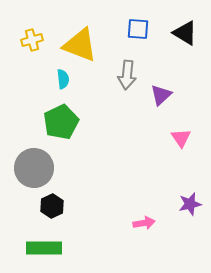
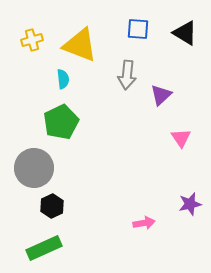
green rectangle: rotated 24 degrees counterclockwise
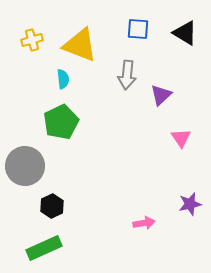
gray circle: moved 9 px left, 2 px up
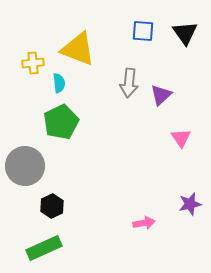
blue square: moved 5 px right, 2 px down
black triangle: rotated 24 degrees clockwise
yellow cross: moved 1 px right, 23 px down; rotated 10 degrees clockwise
yellow triangle: moved 2 px left, 4 px down
gray arrow: moved 2 px right, 8 px down
cyan semicircle: moved 4 px left, 4 px down
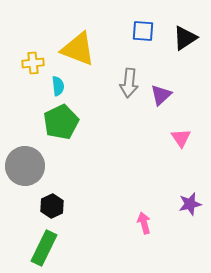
black triangle: moved 5 px down; rotated 32 degrees clockwise
cyan semicircle: moved 1 px left, 3 px down
pink arrow: rotated 95 degrees counterclockwise
green rectangle: rotated 40 degrees counterclockwise
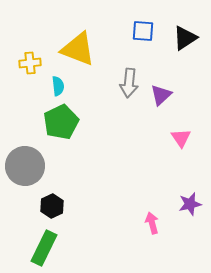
yellow cross: moved 3 px left
pink arrow: moved 8 px right
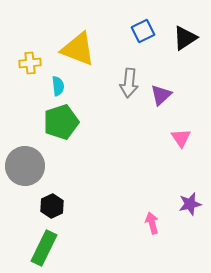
blue square: rotated 30 degrees counterclockwise
green pentagon: rotated 8 degrees clockwise
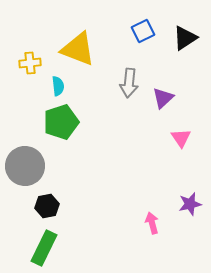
purple triangle: moved 2 px right, 3 px down
black hexagon: moved 5 px left; rotated 15 degrees clockwise
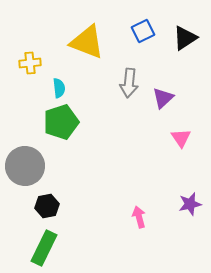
yellow triangle: moved 9 px right, 7 px up
cyan semicircle: moved 1 px right, 2 px down
pink arrow: moved 13 px left, 6 px up
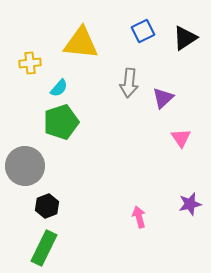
yellow triangle: moved 6 px left, 1 px down; rotated 15 degrees counterclockwise
cyan semicircle: rotated 48 degrees clockwise
black hexagon: rotated 10 degrees counterclockwise
